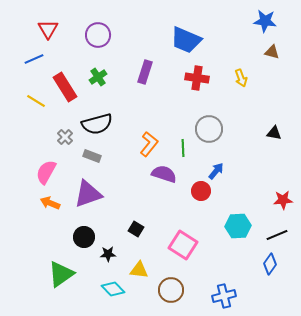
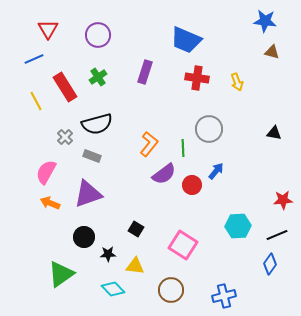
yellow arrow: moved 4 px left, 4 px down
yellow line: rotated 30 degrees clockwise
purple semicircle: rotated 125 degrees clockwise
red circle: moved 9 px left, 6 px up
yellow triangle: moved 4 px left, 4 px up
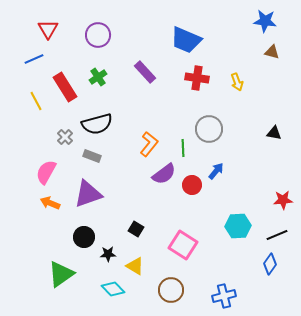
purple rectangle: rotated 60 degrees counterclockwise
yellow triangle: rotated 24 degrees clockwise
